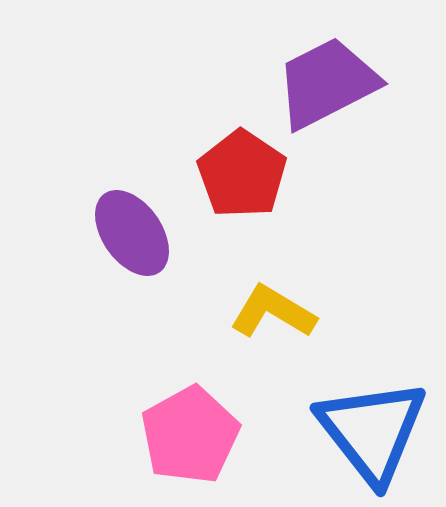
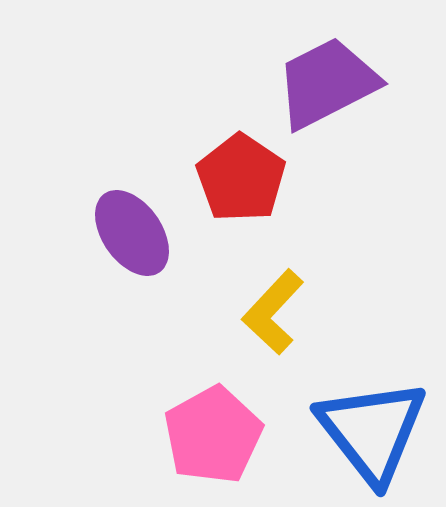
red pentagon: moved 1 px left, 4 px down
yellow L-shape: rotated 78 degrees counterclockwise
pink pentagon: moved 23 px right
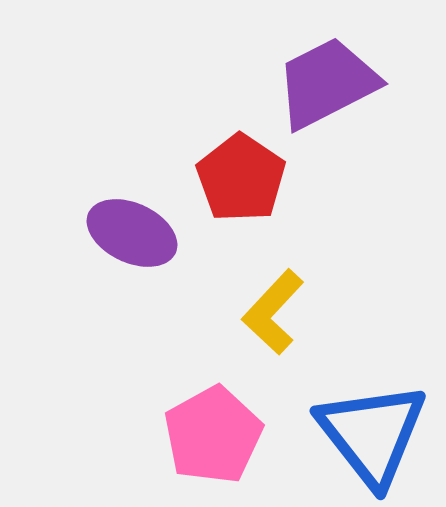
purple ellipse: rotated 30 degrees counterclockwise
blue triangle: moved 3 px down
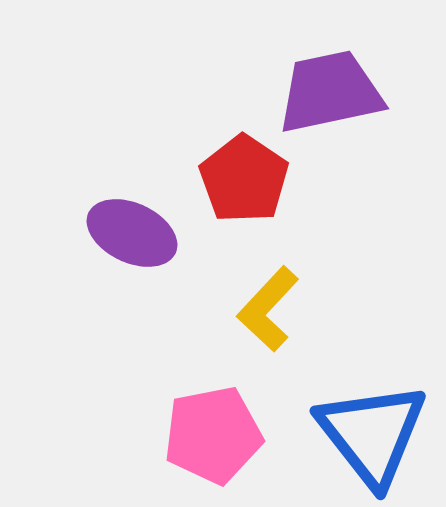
purple trapezoid: moved 3 px right, 9 px down; rotated 15 degrees clockwise
red pentagon: moved 3 px right, 1 px down
yellow L-shape: moved 5 px left, 3 px up
pink pentagon: rotated 18 degrees clockwise
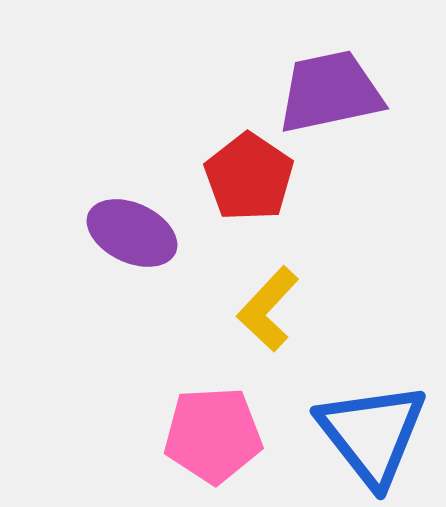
red pentagon: moved 5 px right, 2 px up
pink pentagon: rotated 8 degrees clockwise
